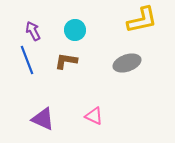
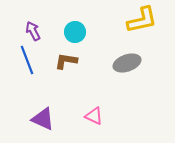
cyan circle: moved 2 px down
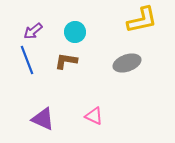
purple arrow: rotated 102 degrees counterclockwise
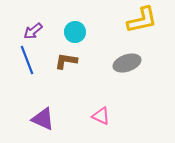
pink triangle: moved 7 px right
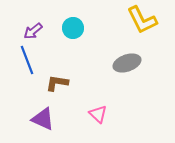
yellow L-shape: rotated 76 degrees clockwise
cyan circle: moved 2 px left, 4 px up
brown L-shape: moved 9 px left, 22 px down
pink triangle: moved 3 px left, 2 px up; rotated 18 degrees clockwise
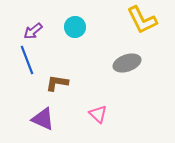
cyan circle: moved 2 px right, 1 px up
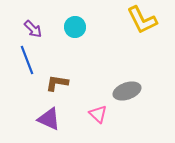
purple arrow: moved 2 px up; rotated 96 degrees counterclockwise
gray ellipse: moved 28 px down
purple triangle: moved 6 px right
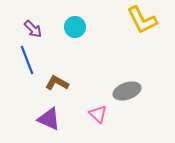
brown L-shape: rotated 20 degrees clockwise
